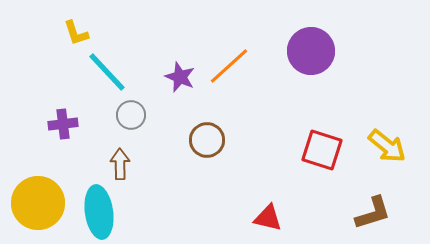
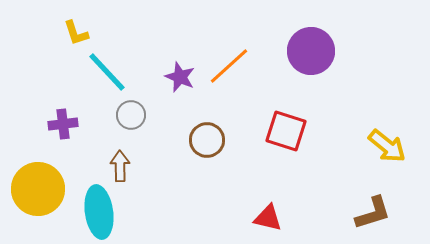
red square: moved 36 px left, 19 px up
brown arrow: moved 2 px down
yellow circle: moved 14 px up
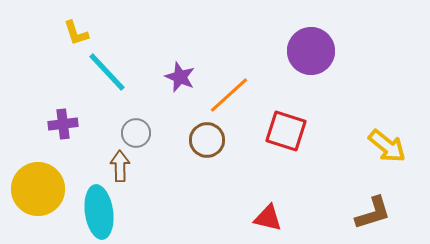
orange line: moved 29 px down
gray circle: moved 5 px right, 18 px down
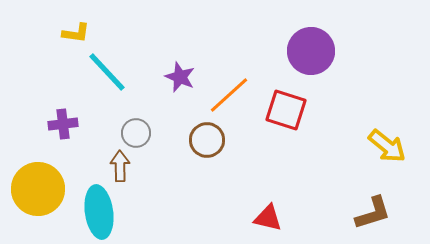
yellow L-shape: rotated 64 degrees counterclockwise
red square: moved 21 px up
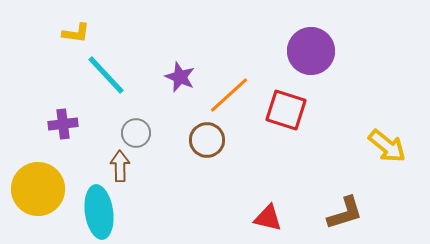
cyan line: moved 1 px left, 3 px down
brown L-shape: moved 28 px left
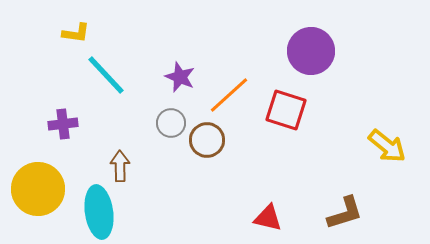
gray circle: moved 35 px right, 10 px up
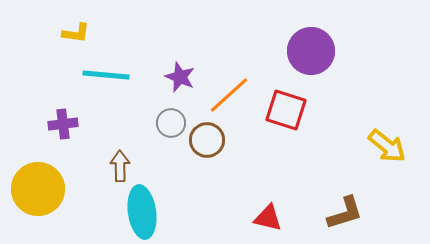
cyan line: rotated 42 degrees counterclockwise
cyan ellipse: moved 43 px right
